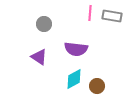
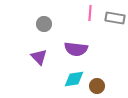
gray rectangle: moved 3 px right, 2 px down
purple triangle: rotated 12 degrees clockwise
cyan diamond: rotated 20 degrees clockwise
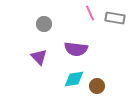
pink line: rotated 28 degrees counterclockwise
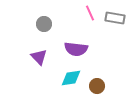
cyan diamond: moved 3 px left, 1 px up
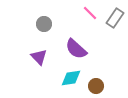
pink line: rotated 21 degrees counterclockwise
gray rectangle: rotated 66 degrees counterclockwise
purple semicircle: rotated 35 degrees clockwise
brown circle: moved 1 px left
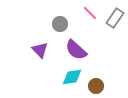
gray circle: moved 16 px right
purple semicircle: moved 1 px down
purple triangle: moved 1 px right, 7 px up
cyan diamond: moved 1 px right, 1 px up
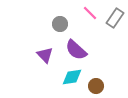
purple triangle: moved 5 px right, 5 px down
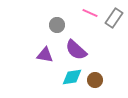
pink line: rotated 21 degrees counterclockwise
gray rectangle: moved 1 px left
gray circle: moved 3 px left, 1 px down
purple triangle: rotated 36 degrees counterclockwise
brown circle: moved 1 px left, 6 px up
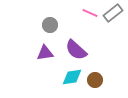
gray rectangle: moved 1 px left, 5 px up; rotated 18 degrees clockwise
gray circle: moved 7 px left
purple triangle: moved 2 px up; rotated 18 degrees counterclockwise
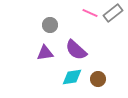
brown circle: moved 3 px right, 1 px up
